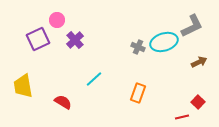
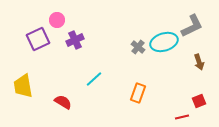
purple cross: rotated 18 degrees clockwise
gray cross: rotated 16 degrees clockwise
brown arrow: rotated 98 degrees clockwise
red square: moved 1 px right, 1 px up; rotated 24 degrees clockwise
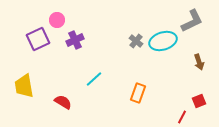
gray L-shape: moved 5 px up
cyan ellipse: moved 1 px left, 1 px up
gray cross: moved 2 px left, 6 px up
yellow trapezoid: moved 1 px right
red line: rotated 48 degrees counterclockwise
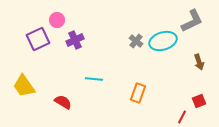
cyan line: rotated 48 degrees clockwise
yellow trapezoid: rotated 25 degrees counterclockwise
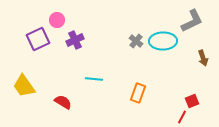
cyan ellipse: rotated 16 degrees clockwise
brown arrow: moved 4 px right, 4 px up
red square: moved 7 px left
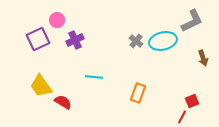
cyan ellipse: rotated 12 degrees counterclockwise
cyan line: moved 2 px up
yellow trapezoid: moved 17 px right
